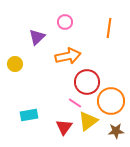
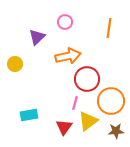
red circle: moved 3 px up
pink line: rotated 72 degrees clockwise
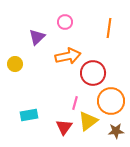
red circle: moved 6 px right, 6 px up
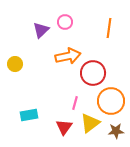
purple triangle: moved 4 px right, 7 px up
yellow triangle: moved 2 px right, 2 px down
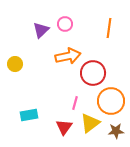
pink circle: moved 2 px down
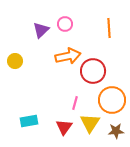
orange line: rotated 12 degrees counterclockwise
yellow circle: moved 3 px up
red circle: moved 2 px up
orange circle: moved 1 px right, 1 px up
cyan rectangle: moved 6 px down
yellow triangle: rotated 20 degrees counterclockwise
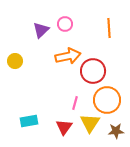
orange circle: moved 5 px left
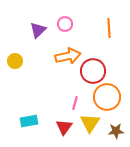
purple triangle: moved 3 px left
orange circle: moved 3 px up
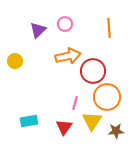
yellow triangle: moved 2 px right, 2 px up
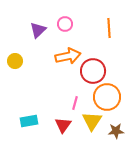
red triangle: moved 1 px left, 2 px up
